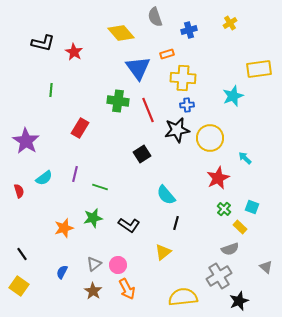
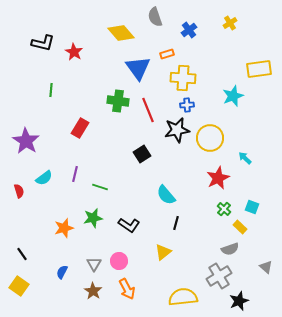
blue cross at (189, 30): rotated 21 degrees counterclockwise
gray triangle at (94, 264): rotated 21 degrees counterclockwise
pink circle at (118, 265): moved 1 px right, 4 px up
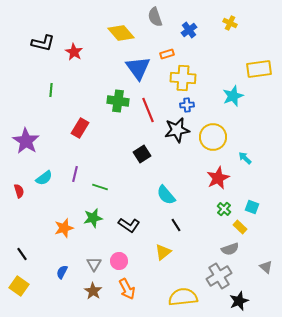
yellow cross at (230, 23): rotated 32 degrees counterclockwise
yellow circle at (210, 138): moved 3 px right, 1 px up
black line at (176, 223): moved 2 px down; rotated 48 degrees counterclockwise
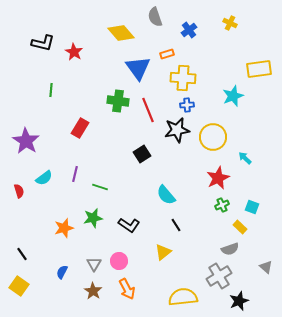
green cross at (224, 209): moved 2 px left, 4 px up; rotated 24 degrees clockwise
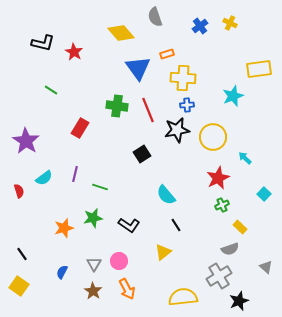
blue cross at (189, 30): moved 11 px right, 4 px up
green line at (51, 90): rotated 64 degrees counterclockwise
green cross at (118, 101): moved 1 px left, 5 px down
cyan square at (252, 207): moved 12 px right, 13 px up; rotated 24 degrees clockwise
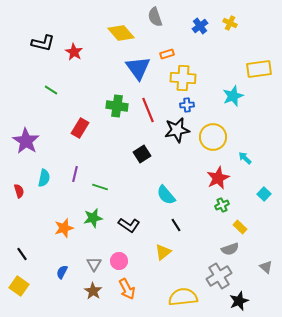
cyan semicircle at (44, 178): rotated 42 degrees counterclockwise
